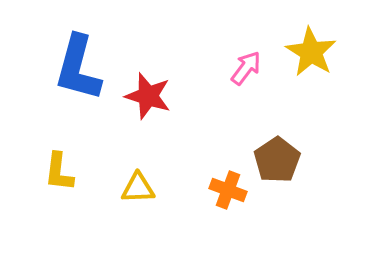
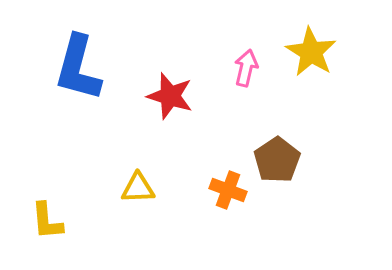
pink arrow: rotated 24 degrees counterclockwise
red star: moved 22 px right
yellow L-shape: moved 12 px left, 49 px down; rotated 12 degrees counterclockwise
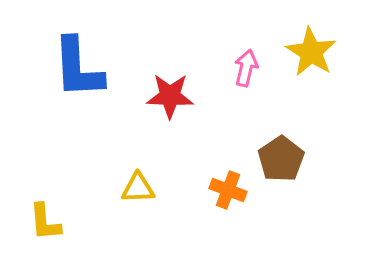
blue L-shape: rotated 18 degrees counterclockwise
red star: rotated 15 degrees counterclockwise
brown pentagon: moved 4 px right, 1 px up
yellow L-shape: moved 2 px left, 1 px down
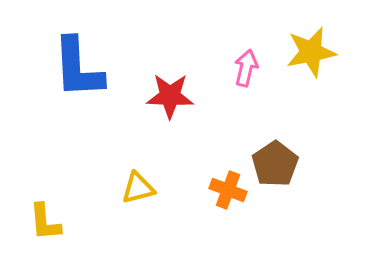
yellow star: rotated 30 degrees clockwise
brown pentagon: moved 6 px left, 5 px down
yellow triangle: rotated 12 degrees counterclockwise
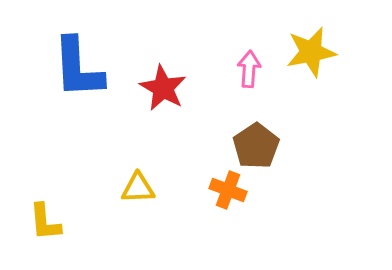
pink arrow: moved 3 px right, 1 px down; rotated 9 degrees counterclockwise
red star: moved 7 px left, 8 px up; rotated 27 degrees clockwise
brown pentagon: moved 19 px left, 18 px up
yellow triangle: rotated 12 degrees clockwise
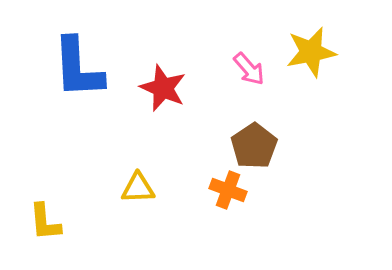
pink arrow: rotated 135 degrees clockwise
red star: rotated 6 degrees counterclockwise
brown pentagon: moved 2 px left
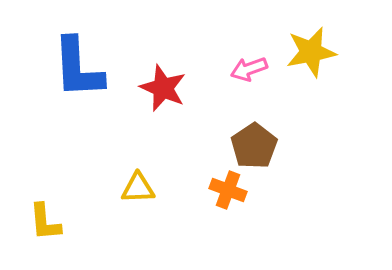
pink arrow: rotated 111 degrees clockwise
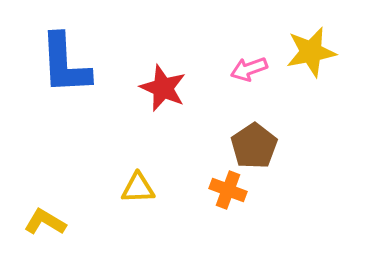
blue L-shape: moved 13 px left, 4 px up
yellow L-shape: rotated 126 degrees clockwise
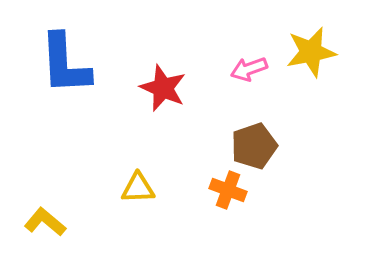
brown pentagon: rotated 15 degrees clockwise
yellow L-shape: rotated 9 degrees clockwise
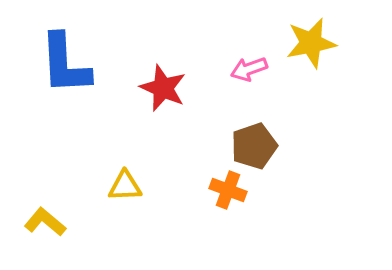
yellow star: moved 9 px up
yellow triangle: moved 13 px left, 2 px up
